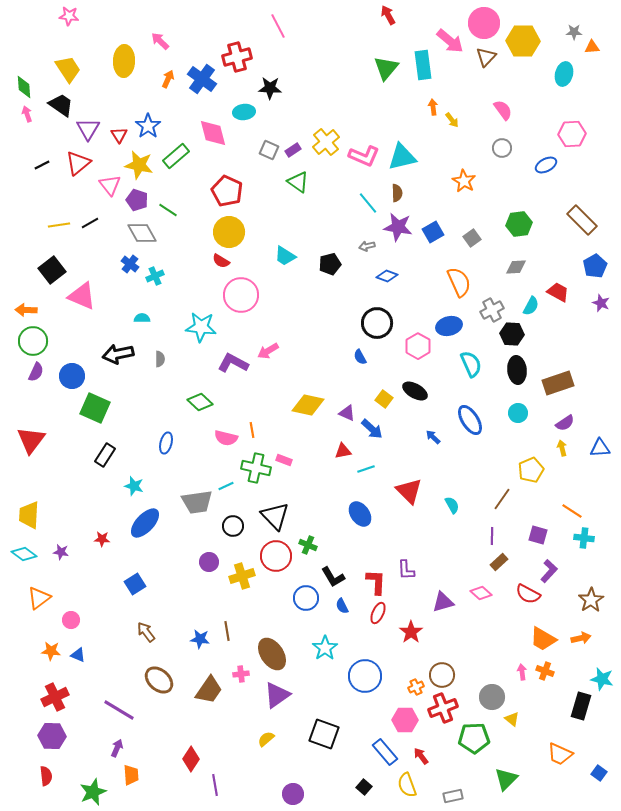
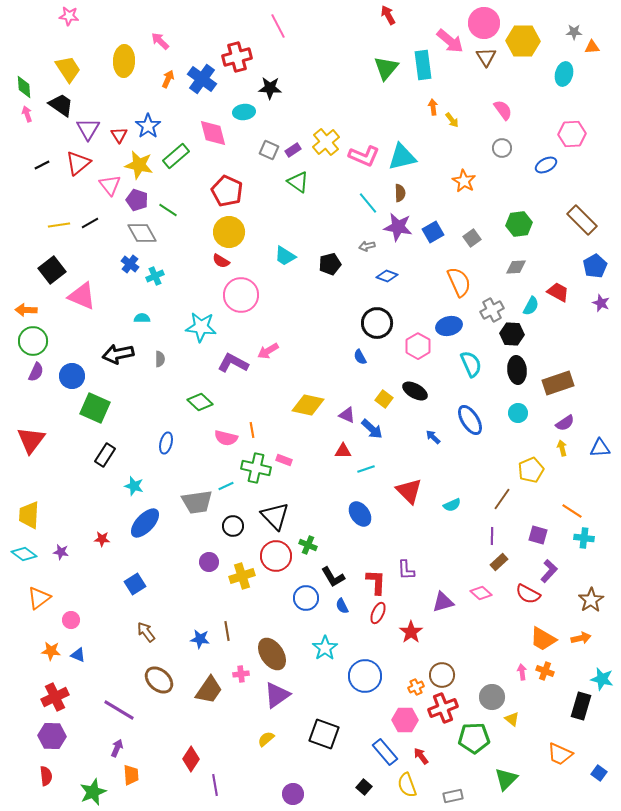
brown triangle at (486, 57): rotated 15 degrees counterclockwise
brown semicircle at (397, 193): moved 3 px right
purple triangle at (347, 413): moved 2 px down
red triangle at (343, 451): rotated 12 degrees clockwise
cyan semicircle at (452, 505): rotated 96 degrees clockwise
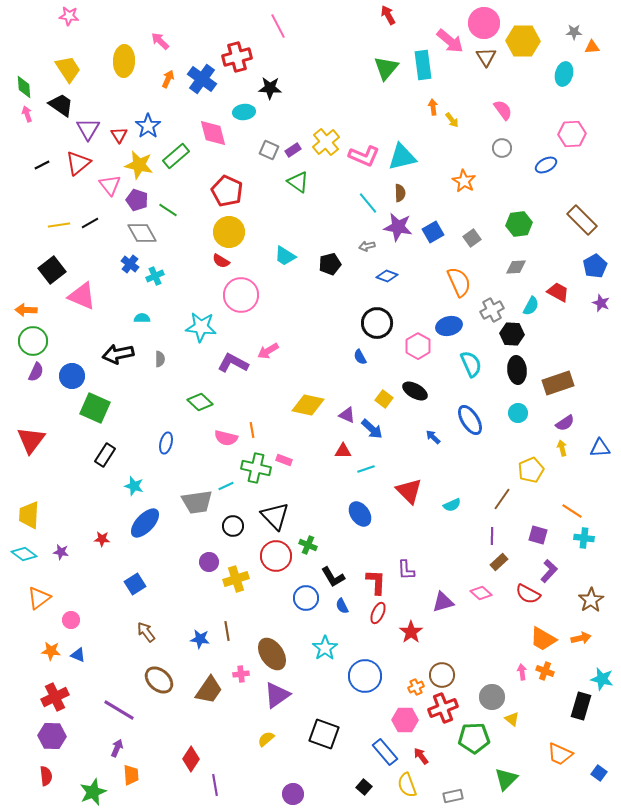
yellow cross at (242, 576): moved 6 px left, 3 px down
